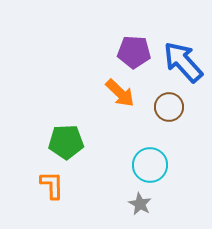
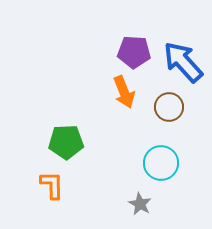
orange arrow: moved 4 px right, 1 px up; rotated 24 degrees clockwise
cyan circle: moved 11 px right, 2 px up
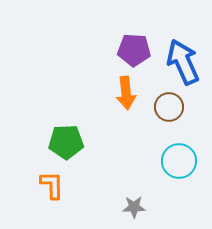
purple pentagon: moved 2 px up
blue arrow: rotated 18 degrees clockwise
orange arrow: moved 2 px right, 1 px down; rotated 16 degrees clockwise
cyan circle: moved 18 px right, 2 px up
gray star: moved 6 px left, 3 px down; rotated 30 degrees counterclockwise
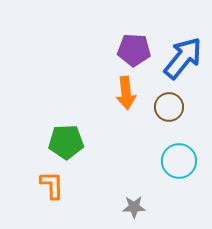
blue arrow: moved 4 px up; rotated 63 degrees clockwise
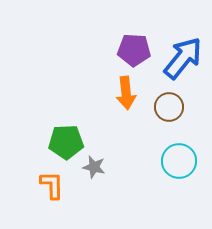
gray star: moved 40 px left, 40 px up; rotated 15 degrees clockwise
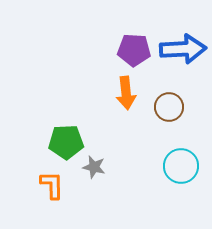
blue arrow: moved 9 px up; rotated 48 degrees clockwise
cyan circle: moved 2 px right, 5 px down
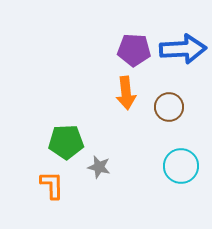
gray star: moved 5 px right
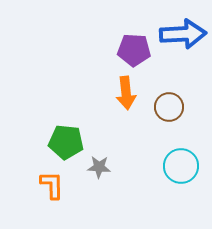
blue arrow: moved 15 px up
green pentagon: rotated 8 degrees clockwise
gray star: rotated 10 degrees counterclockwise
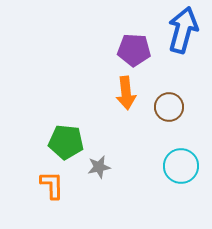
blue arrow: moved 4 px up; rotated 72 degrees counterclockwise
gray star: rotated 15 degrees counterclockwise
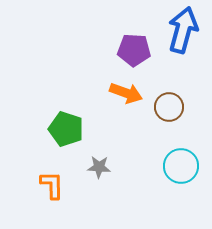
orange arrow: rotated 64 degrees counterclockwise
green pentagon: moved 13 px up; rotated 12 degrees clockwise
gray star: rotated 15 degrees clockwise
